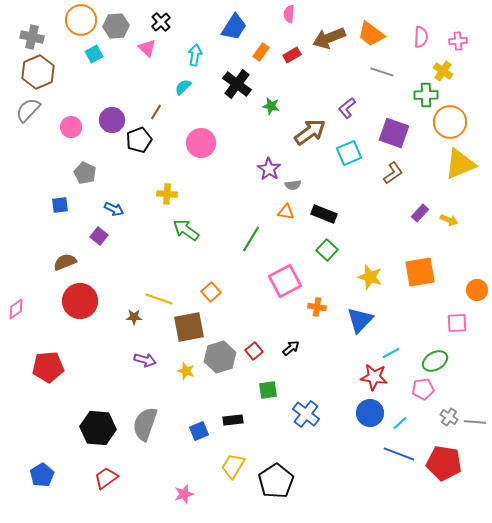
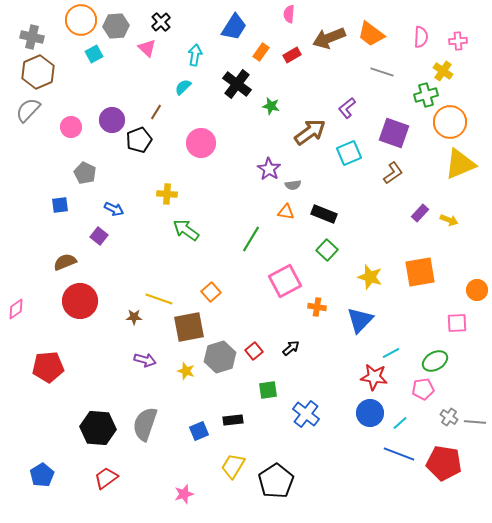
green cross at (426, 95): rotated 15 degrees counterclockwise
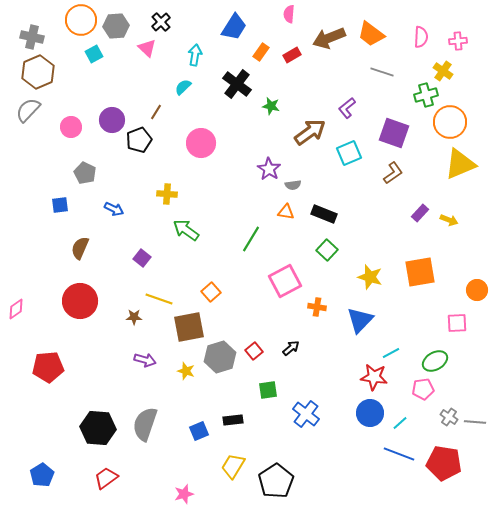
purple square at (99, 236): moved 43 px right, 22 px down
brown semicircle at (65, 262): moved 15 px right, 14 px up; rotated 45 degrees counterclockwise
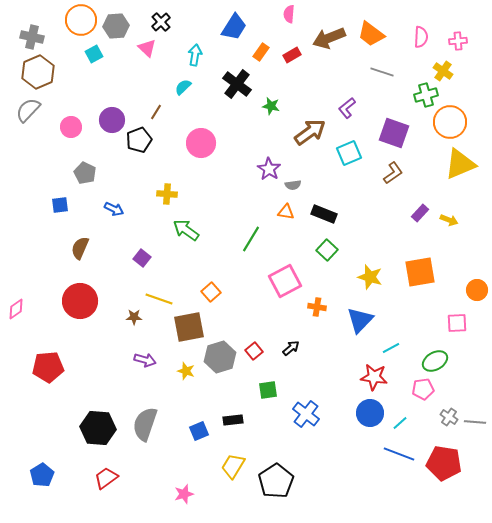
cyan line at (391, 353): moved 5 px up
